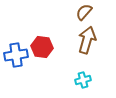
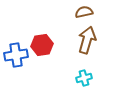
brown semicircle: rotated 36 degrees clockwise
red hexagon: moved 2 px up; rotated 15 degrees counterclockwise
cyan cross: moved 1 px right, 2 px up
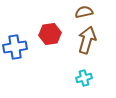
red hexagon: moved 8 px right, 11 px up
blue cross: moved 1 px left, 8 px up
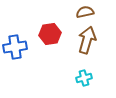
brown semicircle: moved 1 px right
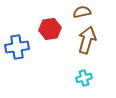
brown semicircle: moved 3 px left
red hexagon: moved 5 px up
blue cross: moved 2 px right
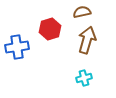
red hexagon: rotated 10 degrees counterclockwise
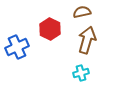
red hexagon: rotated 15 degrees counterclockwise
blue cross: rotated 15 degrees counterclockwise
cyan cross: moved 3 px left, 5 px up
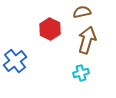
blue cross: moved 2 px left, 14 px down; rotated 15 degrees counterclockwise
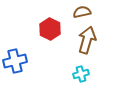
blue cross: rotated 25 degrees clockwise
cyan cross: moved 1 px down
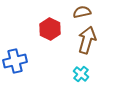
cyan cross: rotated 35 degrees counterclockwise
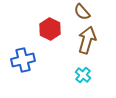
brown semicircle: rotated 120 degrees counterclockwise
blue cross: moved 8 px right, 1 px up
cyan cross: moved 2 px right, 1 px down
